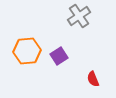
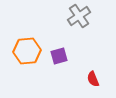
purple square: rotated 18 degrees clockwise
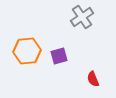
gray cross: moved 3 px right, 1 px down
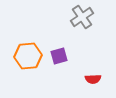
orange hexagon: moved 1 px right, 5 px down
red semicircle: rotated 70 degrees counterclockwise
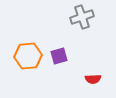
gray cross: rotated 15 degrees clockwise
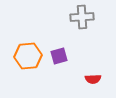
gray cross: rotated 15 degrees clockwise
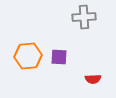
gray cross: moved 2 px right
purple square: moved 1 px down; rotated 18 degrees clockwise
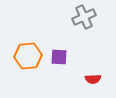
gray cross: rotated 20 degrees counterclockwise
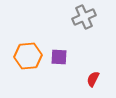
red semicircle: rotated 119 degrees clockwise
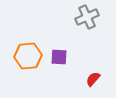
gray cross: moved 3 px right
red semicircle: rotated 14 degrees clockwise
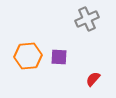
gray cross: moved 2 px down
